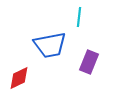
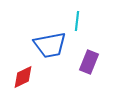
cyan line: moved 2 px left, 4 px down
red diamond: moved 4 px right, 1 px up
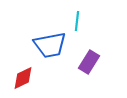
purple rectangle: rotated 10 degrees clockwise
red diamond: moved 1 px down
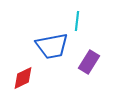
blue trapezoid: moved 2 px right, 1 px down
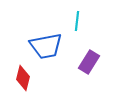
blue trapezoid: moved 6 px left
red diamond: rotated 50 degrees counterclockwise
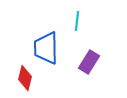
blue trapezoid: moved 2 px down; rotated 100 degrees clockwise
red diamond: moved 2 px right
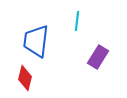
blue trapezoid: moved 10 px left, 7 px up; rotated 8 degrees clockwise
purple rectangle: moved 9 px right, 5 px up
